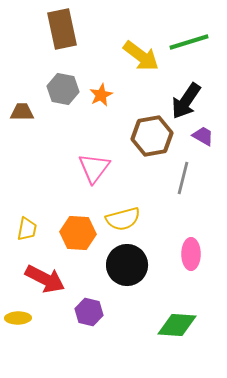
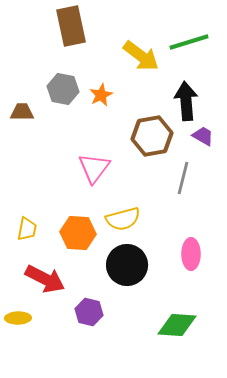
brown rectangle: moved 9 px right, 3 px up
black arrow: rotated 141 degrees clockwise
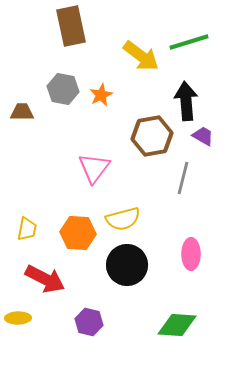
purple hexagon: moved 10 px down
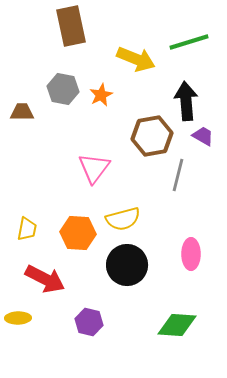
yellow arrow: moved 5 px left, 3 px down; rotated 15 degrees counterclockwise
gray line: moved 5 px left, 3 px up
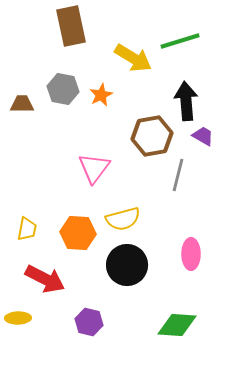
green line: moved 9 px left, 1 px up
yellow arrow: moved 3 px left, 1 px up; rotated 9 degrees clockwise
brown trapezoid: moved 8 px up
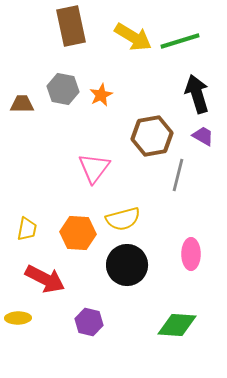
yellow arrow: moved 21 px up
black arrow: moved 11 px right, 7 px up; rotated 12 degrees counterclockwise
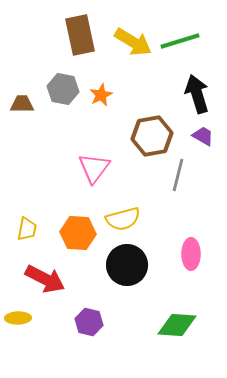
brown rectangle: moved 9 px right, 9 px down
yellow arrow: moved 5 px down
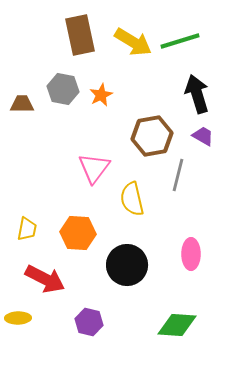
yellow semicircle: moved 9 px right, 20 px up; rotated 92 degrees clockwise
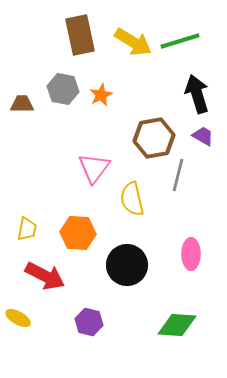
brown hexagon: moved 2 px right, 2 px down
red arrow: moved 3 px up
yellow ellipse: rotated 30 degrees clockwise
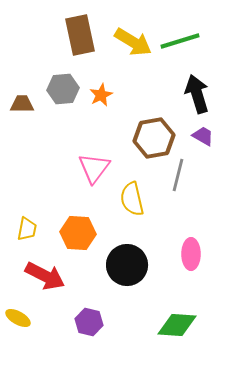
gray hexagon: rotated 16 degrees counterclockwise
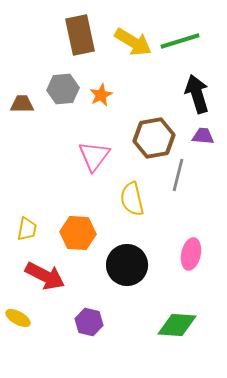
purple trapezoid: rotated 25 degrees counterclockwise
pink triangle: moved 12 px up
pink ellipse: rotated 12 degrees clockwise
